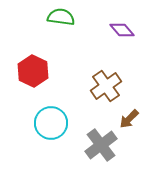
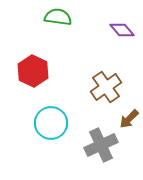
green semicircle: moved 3 px left
brown cross: moved 1 px down
gray cross: rotated 12 degrees clockwise
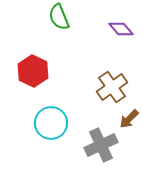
green semicircle: moved 1 px right; rotated 120 degrees counterclockwise
purple diamond: moved 1 px left, 1 px up
brown cross: moved 6 px right
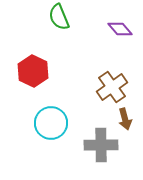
purple diamond: moved 1 px left
brown arrow: moved 4 px left; rotated 60 degrees counterclockwise
gray cross: rotated 24 degrees clockwise
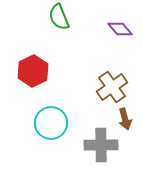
red hexagon: rotated 8 degrees clockwise
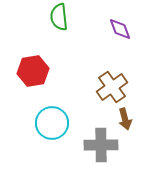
green semicircle: rotated 16 degrees clockwise
purple diamond: rotated 20 degrees clockwise
red hexagon: rotated 16 degrees clockwise
cyan circle: moved 1 px right
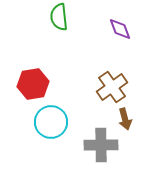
red hexagon: moved 13 px down
cyan circle: moved 1 px left, 1 px up
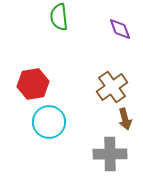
cyan circle: moved 2 px left
gray cross: moved 9 px right, 9 px down
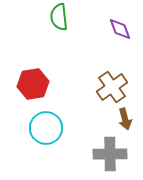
cyan circle: moved 3 px left, 6 px down
